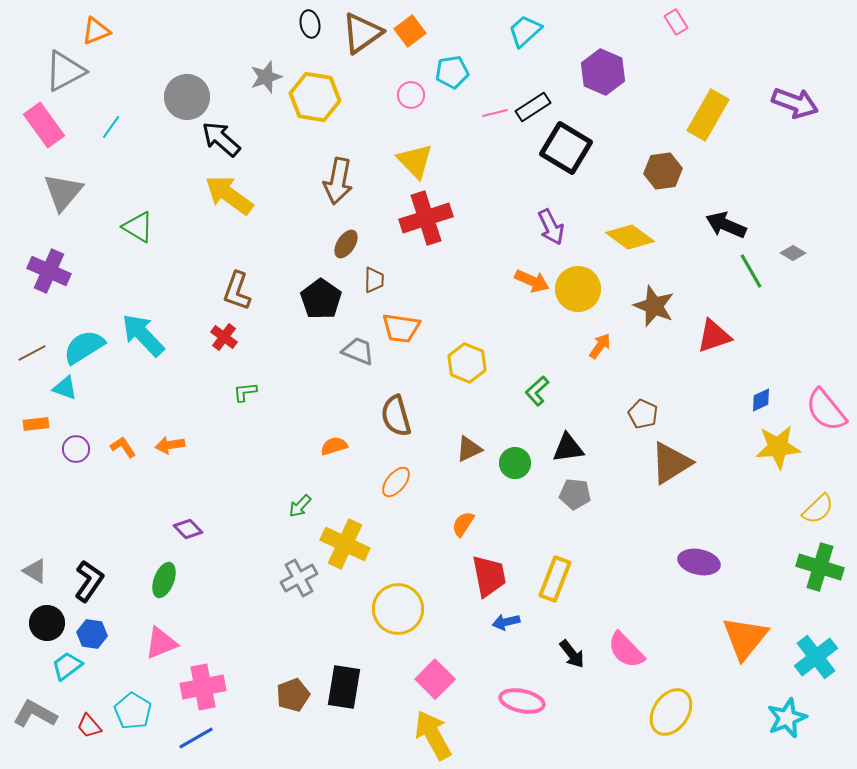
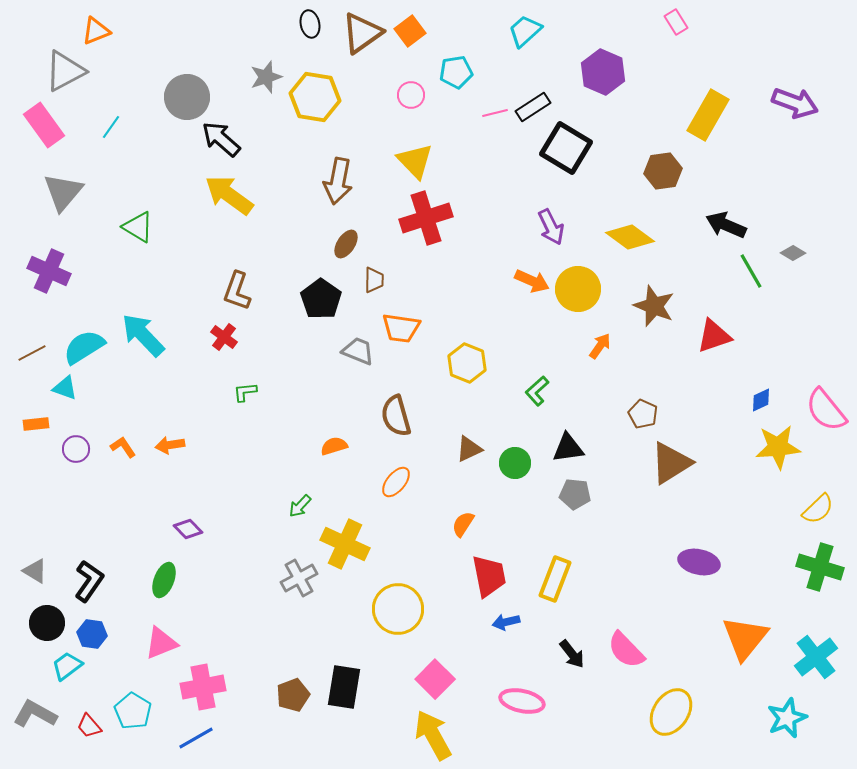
cyan pentagon at (452, 72): moved 4 px right
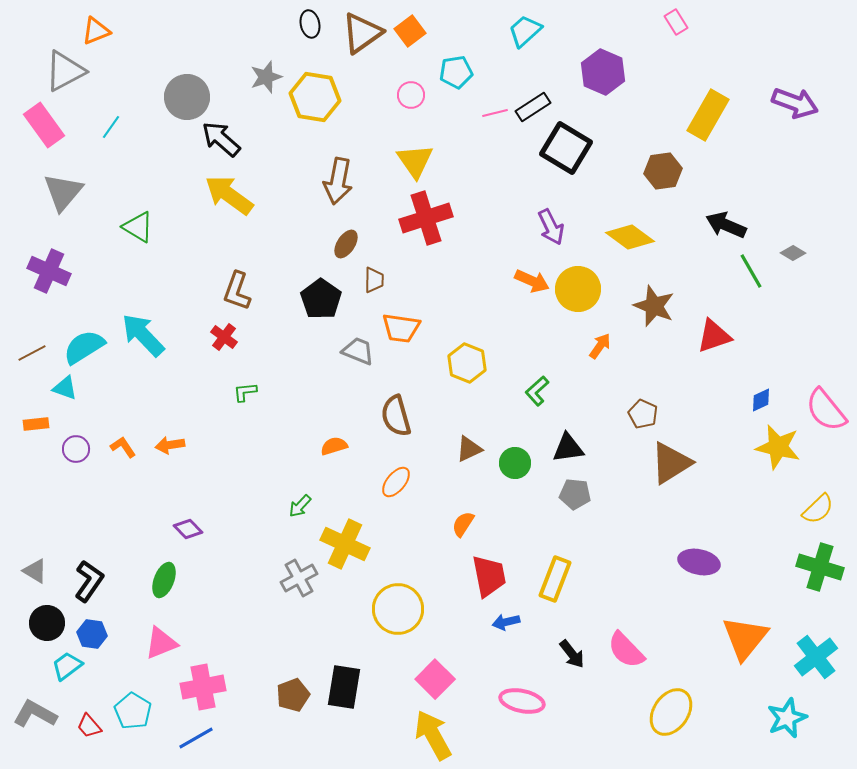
yellow triangle at (415, 161): rotated 9 degrees clockwise
yellow star at (778, 447): rotated 18 degrees clockwise
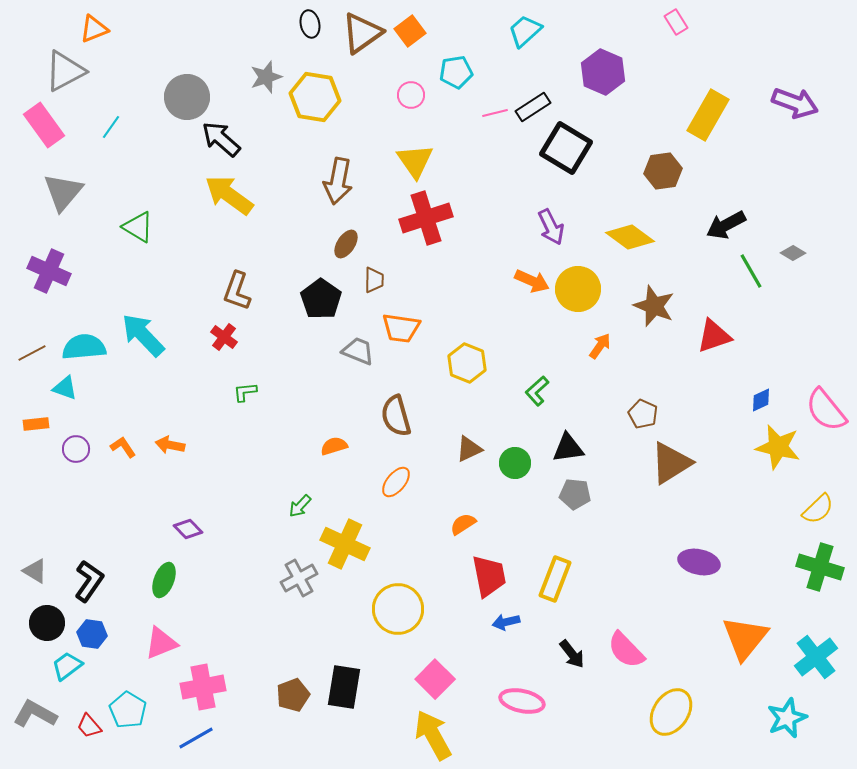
orange triangle at (96, 31): moved 2 px left, 2 px up
black arrow at (726, 225): rotated 51 degrees counterclockwise
cyan semicircle at (84, 347): rotated 27 degrees clockwise
orange arrow at (170, 445): rotated 20 degrees clockwise
orange semicircle at (463, 524): rotated 24 degrees clockwise
cyan pentagon at (133, 711): moved 5 px left, 1 px up
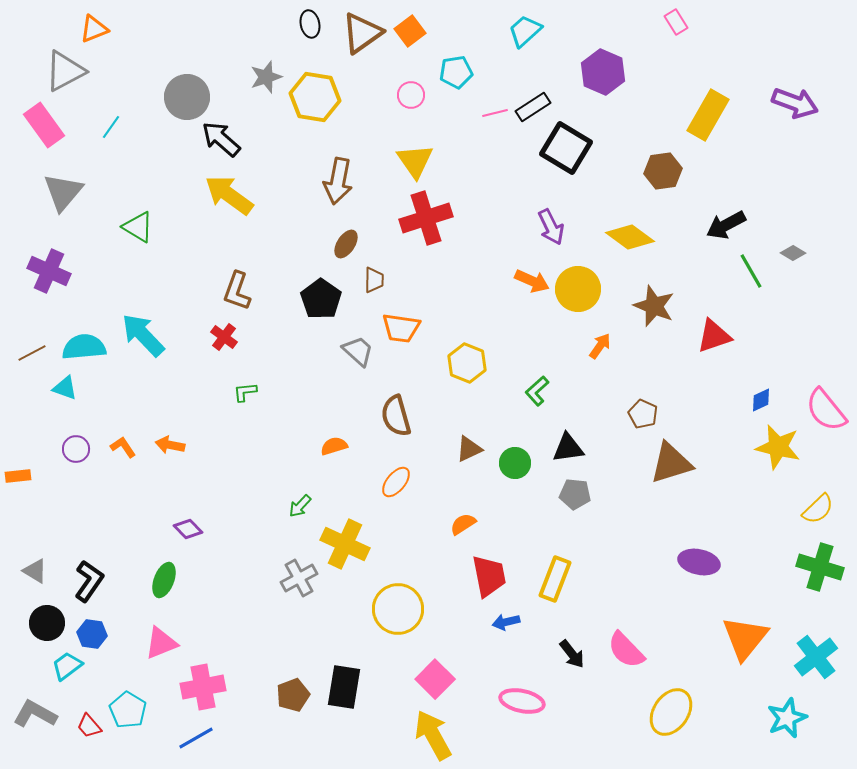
gray trapezoid at (358, 351): rotated 20 degrees clockwise
orange rectangle at (36, 424): moved 18 px left, 52 px down
brown triangle at (671, 463): rotated 15 degrees clockwise
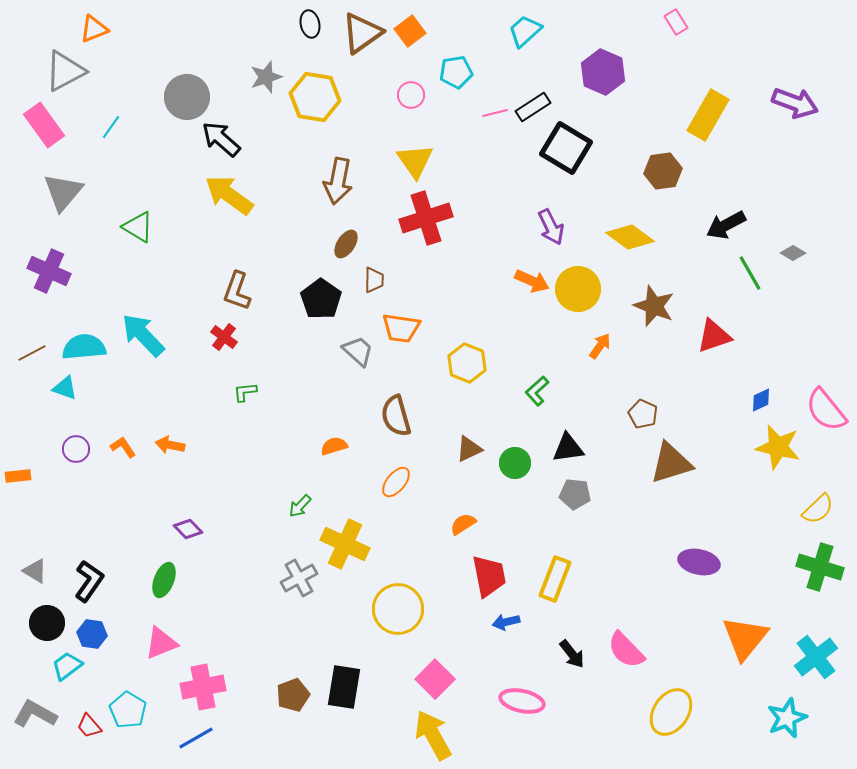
green line at (751, 271): moved 1 px left, 2 px down
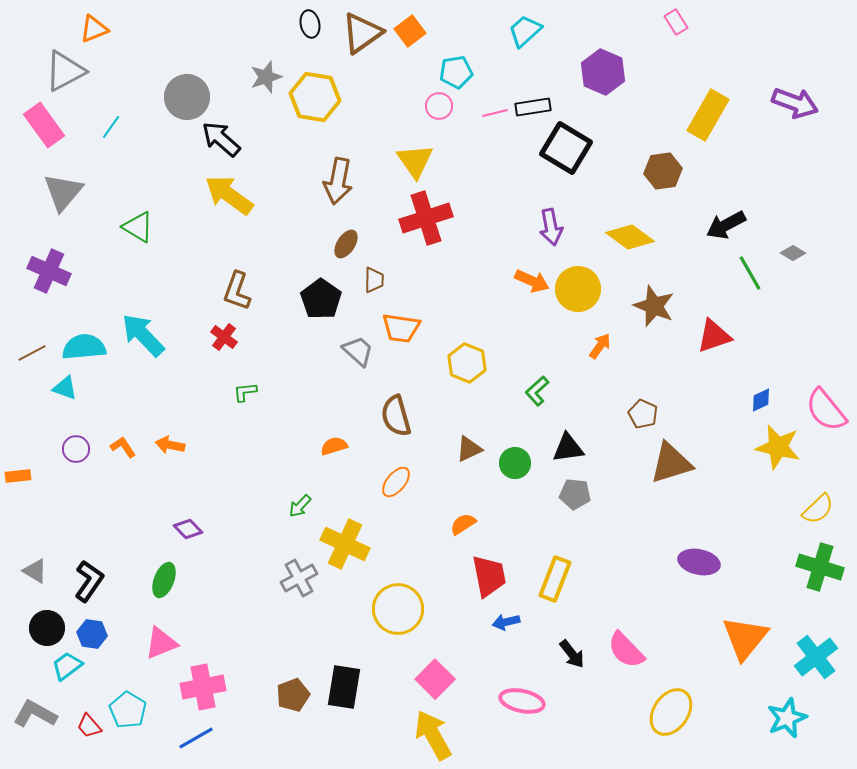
pink circle at (411, 95): moved 28 px right, 11 px down
black rectangle at (533, 107): rotated 24 degrees clockwise
purple arrow at (551, 227): rotated 15 degrees clockwise
black circle at (47, 623): moved 5 px down
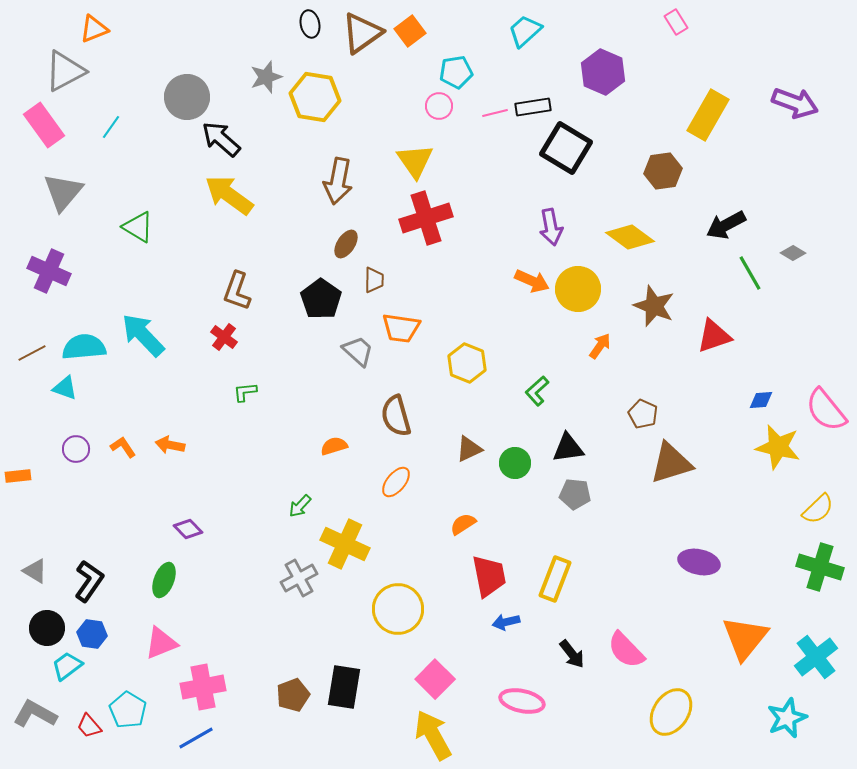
blue diamond at (761, 400): rotated 20 degrees clockwise
